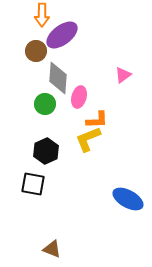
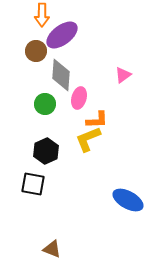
gray diamond: moved 3 px right, 3 px up
pink ellipse: moved 1 px down
blue ellipse: moved 1 px down
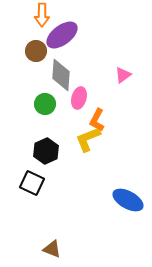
orange L-shape: rotated 120 degrees clockwise
black square: moved 1 px left, 1 px up; rotated 15 degrees clockwise
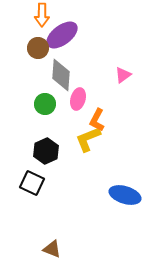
brown circle: moved 2 px right, 3 px up
pink ellipse: moved 1 px left, 1 px down
blue ellipse: moved 3 px left, 5 px up; rotated 12 degrees counterclockwise
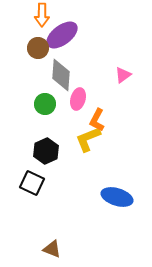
blue ellipse: moved 8 px left, 2 px down
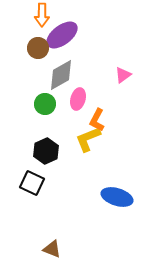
gray diamond: rotated 56 degrees clockwise
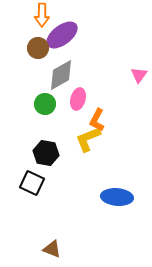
pink triangle: moved 16 px right; rotated 18 degrees counterclockwise
black hexagon: moved 2 px down; rotated 25 degrees counterclockwise
blue ellipse: rotated 12 degrees counterclockwise
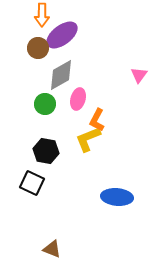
black hexagon: moved 2 px up
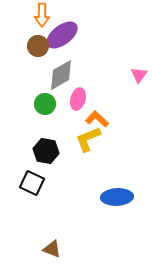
brown circle: moved 2 px up
orange L-shape: moved 1 px up; rotated 105 degrees clockwise
blue ellipse: rotated 8 degrees counterclockwise
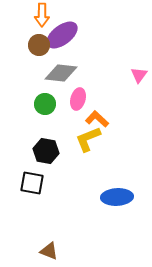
brown circle: moved 1 px right, 1 px up
gray diamond: moved 2 px up; rotated 36 degrees clockwise
black square: rotated 15 degrees counterclockwise
brown triangle: moved 3 px left, 2 px down
